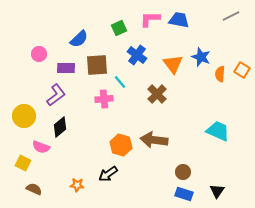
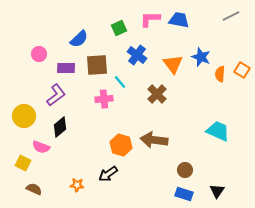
brown circle: moved 2 px right, 2 px up
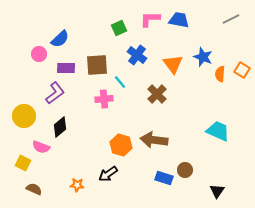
gray line: moved 3 px down
blue semicircle: moved 19 px left
blue star: moved 2 px right
purple L-shape: moved 1 px left, 2 px up
blue rectangle: moved 20 px left, 16 px up
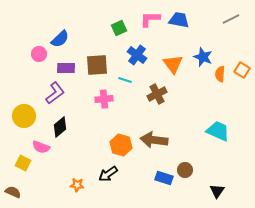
cyan line: moved 5 px right, 2 px up; rotated 32 degrees counterclockwise
brown cross: rotated 18 degrees clockwise
brown semicircle: moved 21 px left, 3 px down
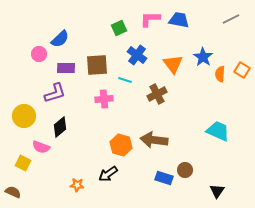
blue star: rotated 12 degrees clockwise
purple L-shape: rotated 20 degrees clockwise
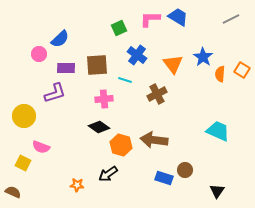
blue trapezoid: moved 1 px left, 3 px up; rotated 20 degrees clockwise
black diamond: moved 39 px right; rotated 75 degrees clockwise
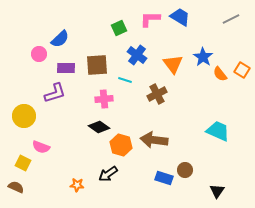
blue trapezoid: moved 2 px right
orange semicircle: rotated 42 degrees counterclockwise
brown semicircle: moved 3 px right, 5 px up
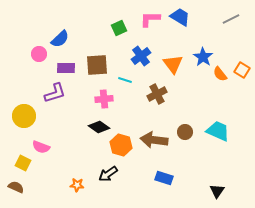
blue cross: moved 4 px right, 1 px down; rotated 18 degrees clockwise
brown circle: moved 38 px up
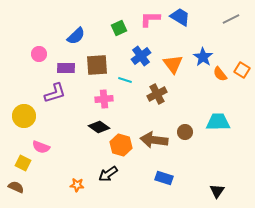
blue semicircle: moved 16 px right, 3 px up
cyan trapezoid: moved 9 px up; rotated 25 degrees counterclockwise
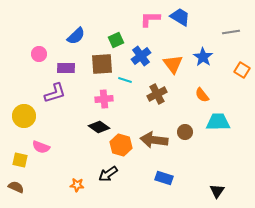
gray line: moved 13 px down; rotated 18 degrees clockwise
green square: moved 3 px left, 12 px down
brown square: moved 5 px right, 1 px up
orange semicircle: moved 18 px left, 21 px down
yellow square: moved 3 px left, 3 px up; rotated 14 degrees counterclockwise
